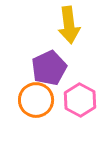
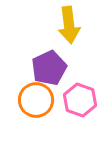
pink hexagon: rotated 8 degrees counterclockwise
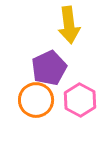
pink hexagon: rotated 8 degrees clockwise
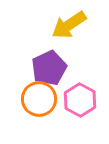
yellow arrow: rotated 63 degrees clockwise
orange circle: moved 3 px right, 1 px up
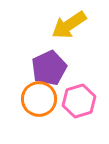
pink hexagon: moved 1 px left, 1 px down; rotated 16 degrees clockwise
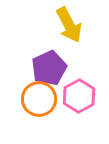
yellow arrow: rotated 84 degrees counterclockwise
pink hexagon: moved 5 px up; rotated 12 degrees counterclockwise
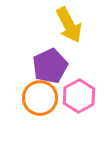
purple pentagon: moved 1 px right, 2 px up
orange circle: moved 1 px right, 1 px up
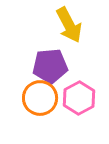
purple pentagon: rotated 20 degrees clockwise
pink hexagon: moved 2 px down
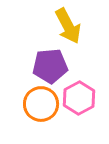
yellow arrow: moved 1 px left, 1 px down
orange circle: moved 1 px right, 6 px down
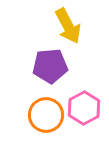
pink hexagon: moved 5 px right, 10 px down
orange circle: moved 5 px right, 11 px down
